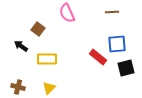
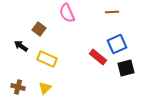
brown square: moved 1 px right
blue square: rotated 18 degrees counterclockwise
yellow rectangle: rotated 24 degrees clockwise
yellow triangle: moved 4 px left
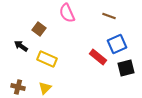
brown line: moved 3 px left, 4 px down; rotated 24 degrees clockwise
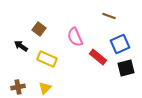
pink semicircle: moved 8 px right, 24 px down
blue square: moved 3 px right
brown cross: rotated 24 degrees counterclockwise
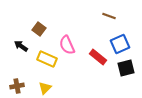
pink semicircle: moved 8 px left, 8 px down
brown cross: moved 1 px left, 1 px up
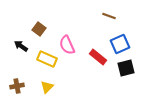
yellow triangle: moved 2 px right, 1 px up
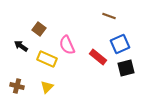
brown cross: rotated 24 degrees clockwise
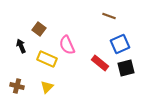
black arrow: rotated 32 degrees clockwise
red rectangle: moved 2 px right, 6 px down
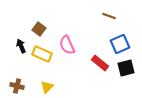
yellow rectangle: moved 5 px left, 5 px up
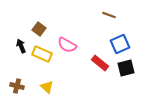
brown line: moved 1 px up
pink semicircle: rotated 36 degrees counterclockwise
yellow triangle: rotated 32 degrees counterclockwise
